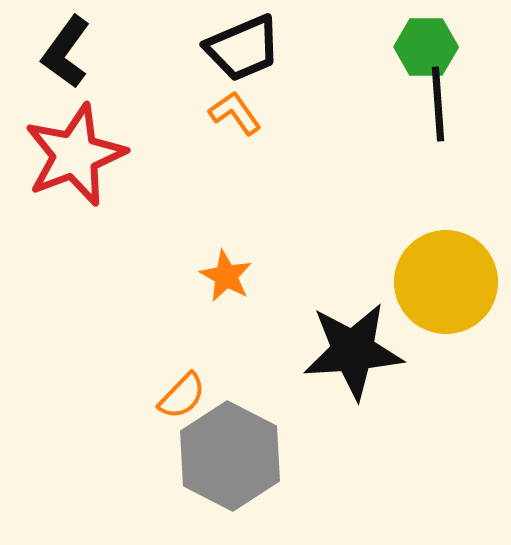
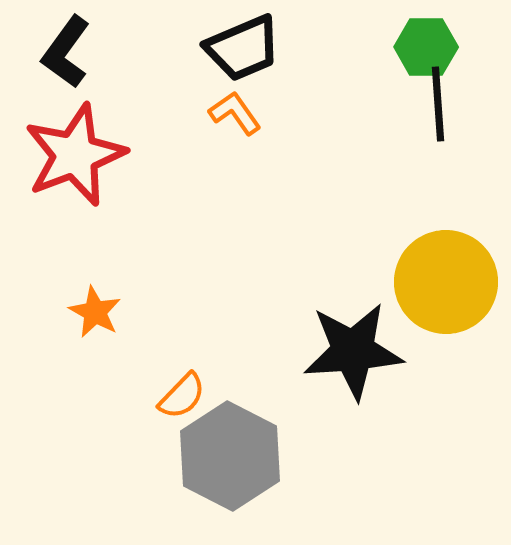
orange star: moved 131 px left, 36 px down
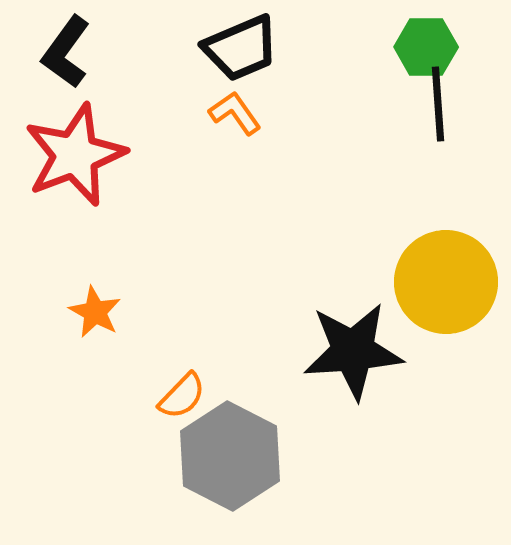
black trapezoid: moved 2 px left
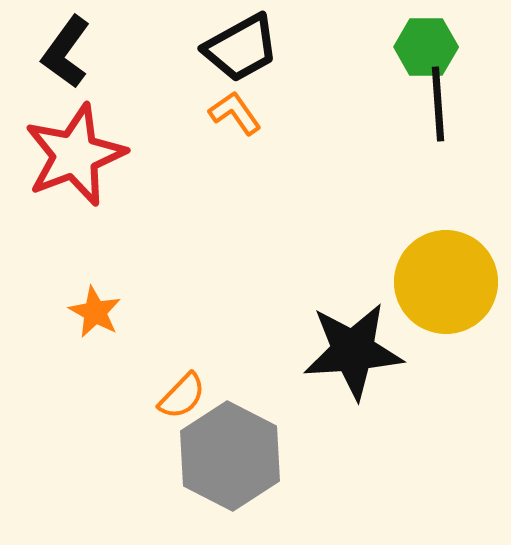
black trapezoid: rotated 6 degrees counterclockwise
